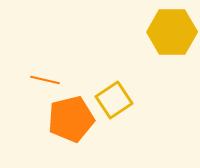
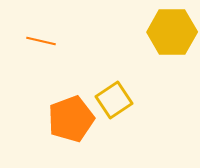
orange line: moved 4 px left, 39 px up
orange pentagon: rotated 6 degrees counterclockwise
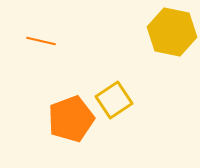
yellow hexagon: rotated 12 degrees clockwise
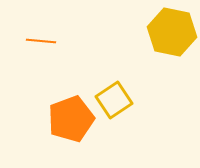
orange line: rotated 8 degrees counterclockwise
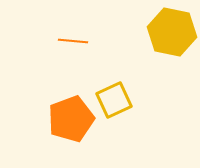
orange line: moved 32 px right
yellow square: rotated 9 degrees clockwise
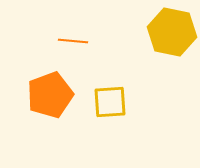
yellow square: moved 4 px left, 2 px down; rotated 21 degrees clockwise
orange pentagon: moved 21 px left, 24 px up
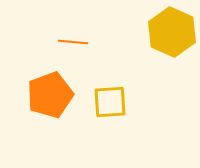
yellow hexagon: rotated 12 degrees clockwise
orange line: moved 1 px down
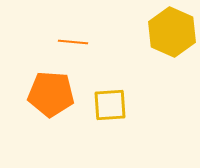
orange pentagon: moved 1 px right, 1 px up; rotated 24 degrees clockwise
yellow square: moved 3 px down
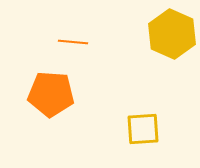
yellow hexagon: moved 2 px down
yellow square: moved 33 px right, 24 px down
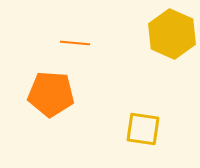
orange line: moved 2 px right, 1 px down
yellow square: rotated 12 degrees clockwise
